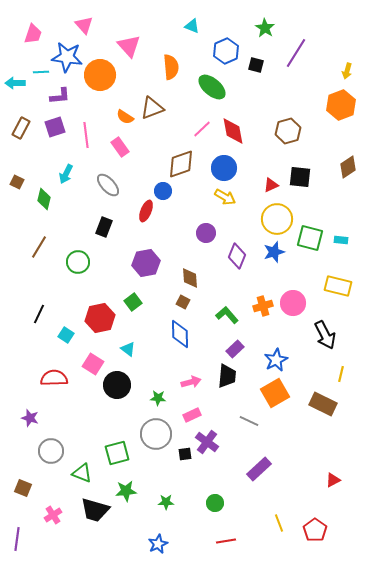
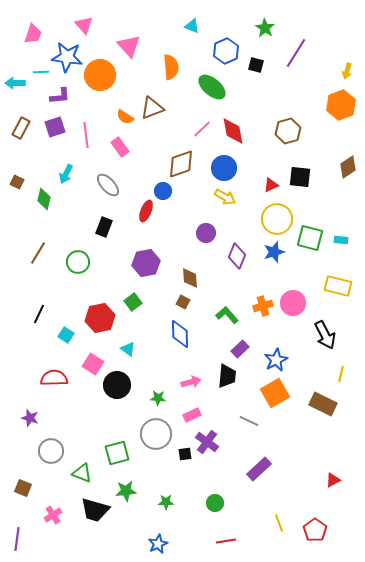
brown line at (39, 247): moved 1 px left, 6 px down
purple rectangle at (235, 349): moved 5 px right
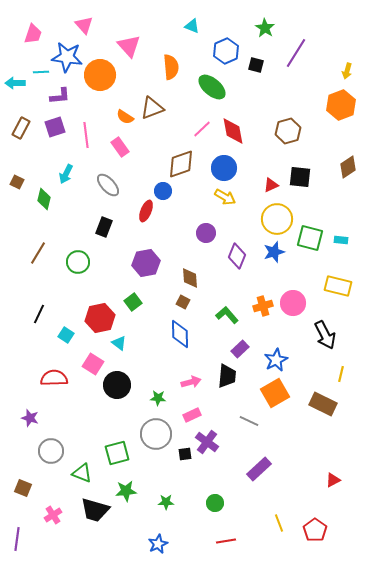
cyan triangle at (128, 349): moved 9 px left, 6 px up
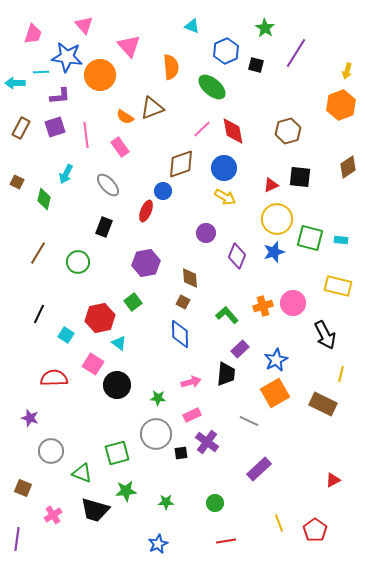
black trapezoid at (227, 376): moved 1 px left, 2 px up
black square at (185, 454): moved 4 px left, 1 px up
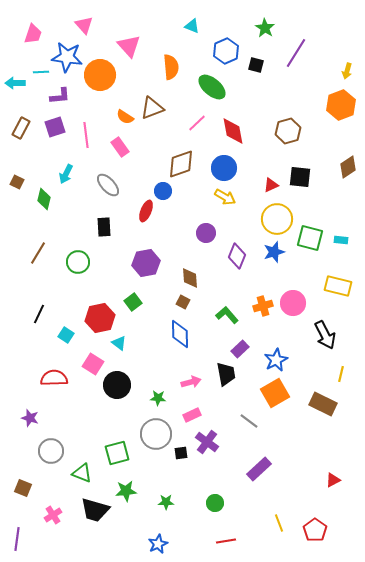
pink line at (202, 129): moved 5 px left, 6 px up
black rectangle at (104, 227): rotated 24 degrees counterclockwise
black trapezoid at (226, 374): rotated 15 degrees counterclockwise
gray line at (249, 421): rotated 12 degrees clockwise
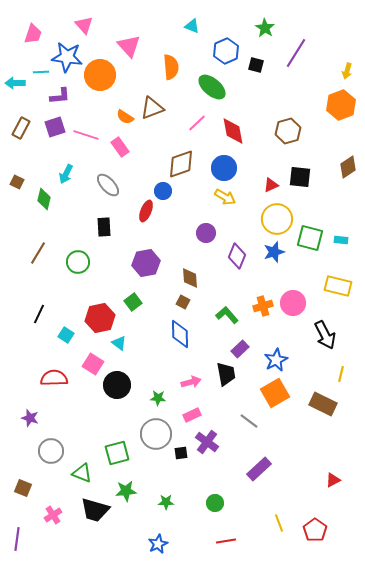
pink line at (86, 135): rotated 65 degrees counterclockwise
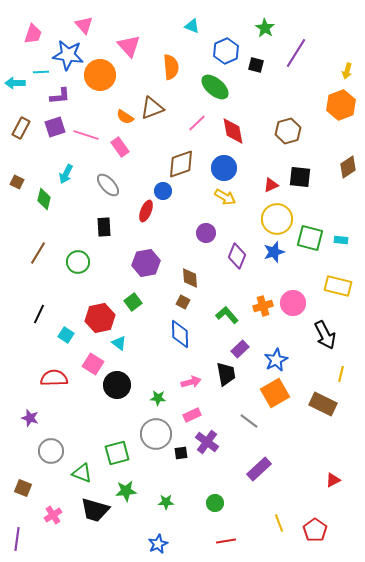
blue star at (67, 57): moved 1 px right, 2 px up
green ellipse at (212, 87): moved 3 px right
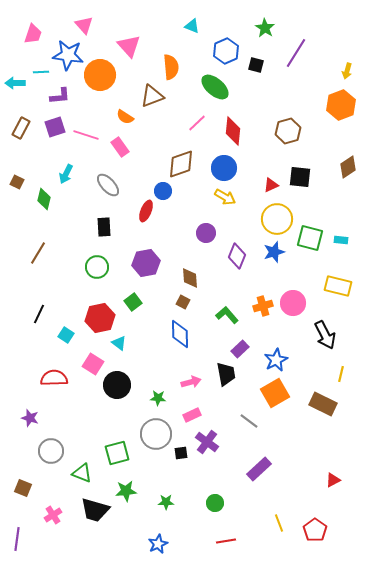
brown triangle at (152, 108): moved 12 px up
red diamond at (233, 131): rotated 16 degrees clockwise
green circle at (78, 262): moved 19 px right, 5 px down
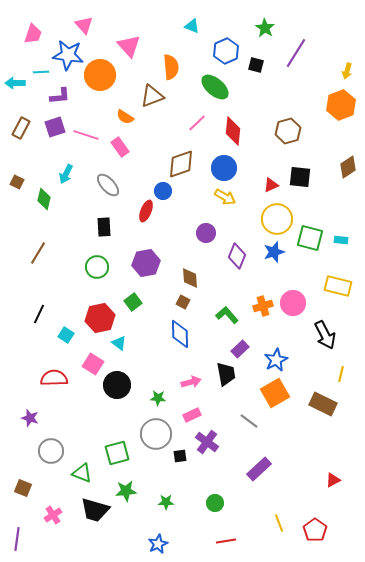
black square at (181, 453): moved 1 px left, 3 px down
